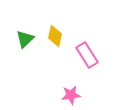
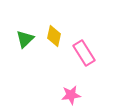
yellow diamond: moved 1 px left
pink rectangle: moved 3 px left, 2 px up
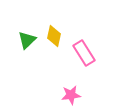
green triangle: moved 2 px right, 1 px down
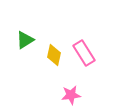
yellow diamond: moved 19 px down
green triangle: moved 2 px left; rotated 12 degrees clockwise
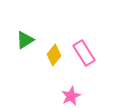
yellow diamond: rotated 25 degrees clockwise
pink star: moved 1 px down; rotated 18 degrees counterclockwise
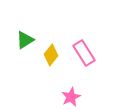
yellow diamond: moved 3 px left
pink star: moved 1 px down
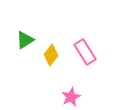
pink rectangle: moved 1 px right, 1 px up
